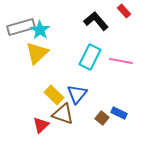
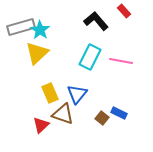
yellow rectangle: moved 4 px left, 2 px up; rotated 24 degrees clockwise
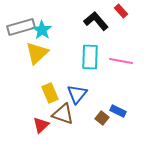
red rectangle: moved 3 px left
cyan star: moved 2 px right
cyan rectangle: rotated 25 degrees counterclockwise
blue rectangle: moved 1 px left, 2 px up
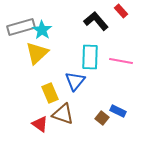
blue triangle: moved 2 px left, 13 px up
red triangle: moved 1 px left, 1 px up; rotated 42 degrees counterclockwise
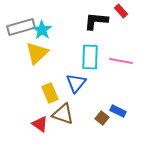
black L-shape: rotated 45 degrees counterclockwise
blue triangle: moved 1 px right, 2 px down
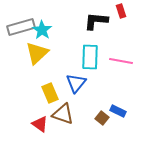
red rectangle: rotated 24 degrees clockwise
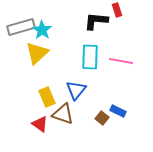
red rectangle: moved 4 px left, 1 px up
blue triangle: moved 7 px down
yellow rectangle: moved 3 px left, 4 px down
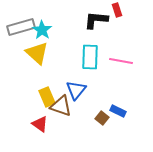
black L-shape: moved 1 px up
yellow triangle: rotated 35 degrees counterclockwise
brown triangle: moved 2 px left, 8 px up
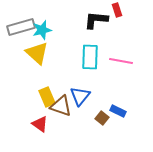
cyan star: rotated 24 degrees clockwise
blue triangle: moved 4 px right, 6 px down
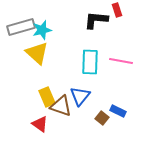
cyan rectangle: moved 5 px down
